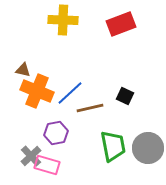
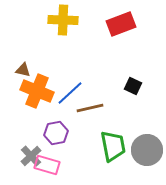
black square: moved 8 px right, 10 px up
gray circle: moved 1 px left, 2 px down
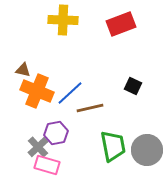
gray cross: moved 7 px right, 9 px up
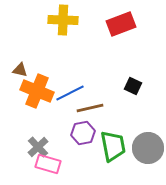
brown triangle: moved 3 px left
blue line: rotated 16 degrees clockwise
purple hexagon: moved 27 px right
gray circle: moved 1 px right, 2 px up
pink rectangle: moved 1 px right, 1 px up
